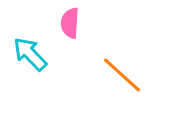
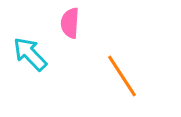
orange line: moved 1 px down; rotated 15 degrees clockwise
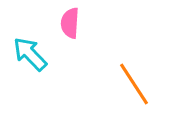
orange line: moved 12 px right, 8 px down
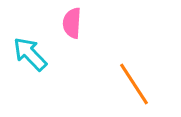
pink semicircle: moved 2 px right
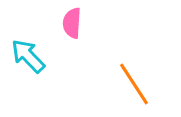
cyan arrow: moved 2 px left, 2 px down
